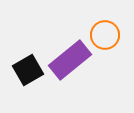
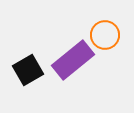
purple rectangle: moved 3 px right
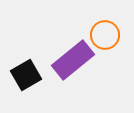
black square: moved 2 px left, 5 px down
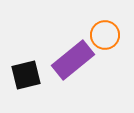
black square: rotated 16 degrees clockwise
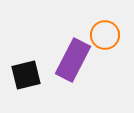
purple rectangle: rotated 24 degrees counterclockwise
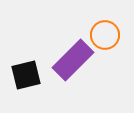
purple rectangle: rotated 18 degrees clockwise
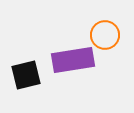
purple rectangle: rotated 36 degrees clockwise
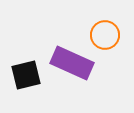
purple rectangle: moved 1 px left, 3 px down; rotated 33 degrees clockwise
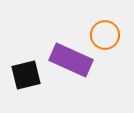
purple rectangle: moved 1 px left, 3 px up
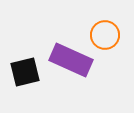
black square: moved 1 px left, 3 px up
